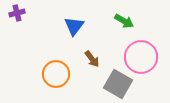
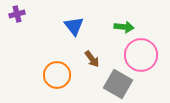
purple cross: moved 1 px down
green arrow: moved 6 px down; rotated 24 degrees counterclockwise
blue triangle: rotated 15 degrees counterclockwise
pink circle: moved 2 px up
orange circle: moved 1 px right, 1 px down
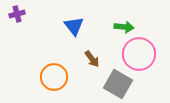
pink circle: moved 2 px left, 1 px up
orange circle: moved 3 px left, 2 px down
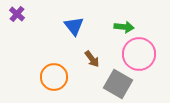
purple cross: rotated 35 degrees counterclockwise
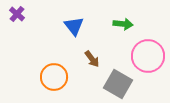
green arrow: moved 1 px left, 3 px up
pink circle: moved 9 px right, 2 px down
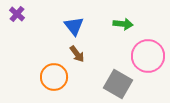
brown arrow: moved 15 px left, 5 px up
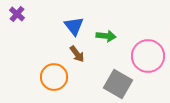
green arrow: moved 17 px left, 12 px down
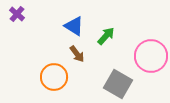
blue triangle: rotated 20 degrees counterclockwise
green arrow: rotated 54 degrees counterclockwise
pink circle: moved 3 px right
